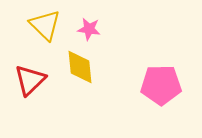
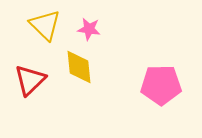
yellow diamond: moved 1 px left
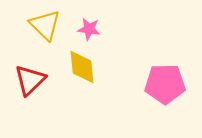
yellow diamond: moved 3 px right
pink pentagon: moved 4 px right, 1 px up
